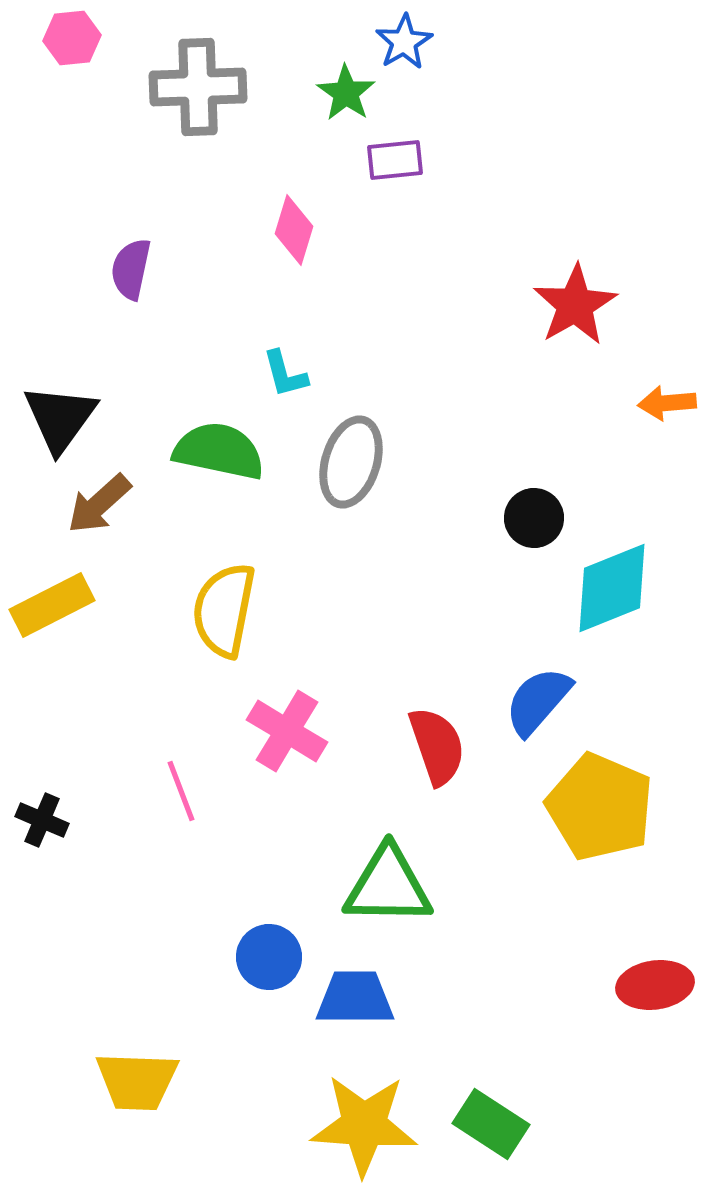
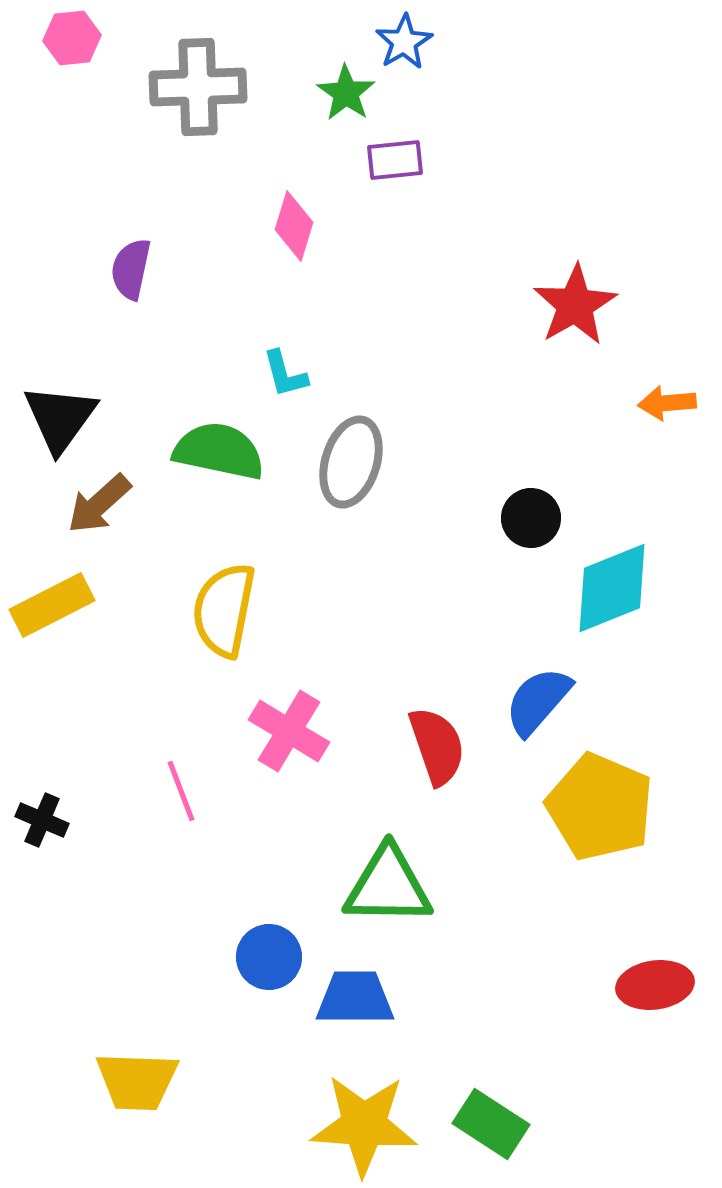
pink diamond: moved 4 px up
black circle: moved 3 px left
pink cross: moved 2 px right
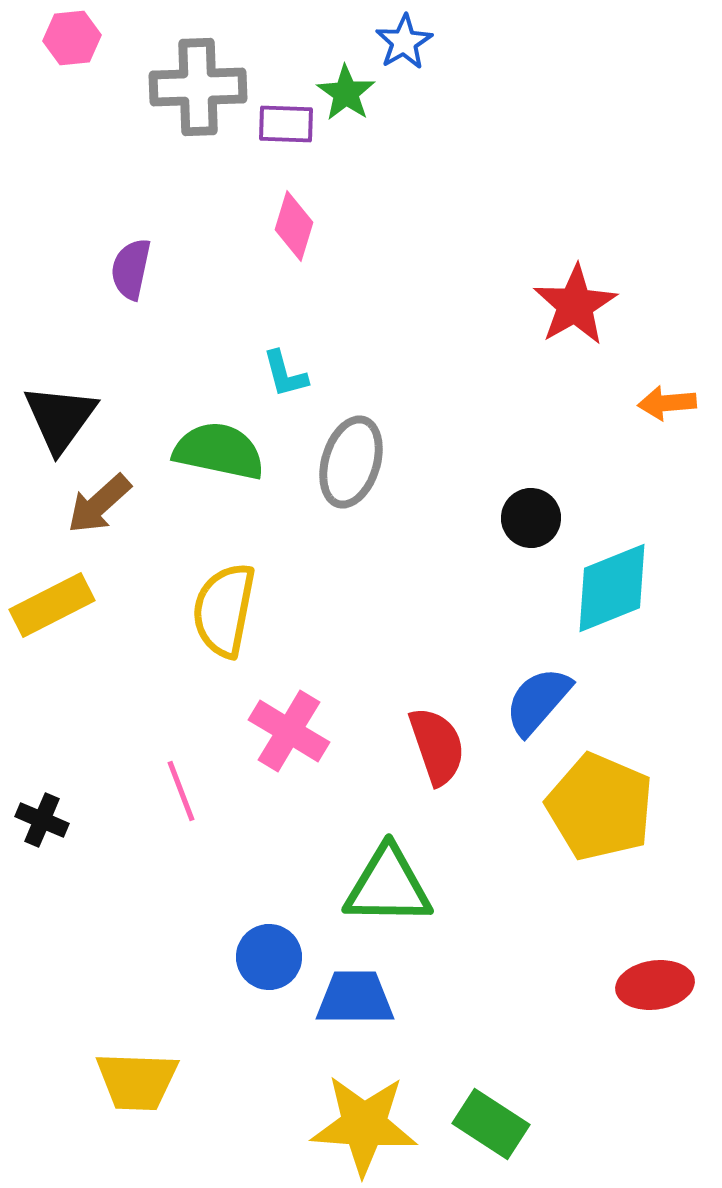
purple rectangle: moved 109 px left, 36 px up; rotated 8 degrees clockwise
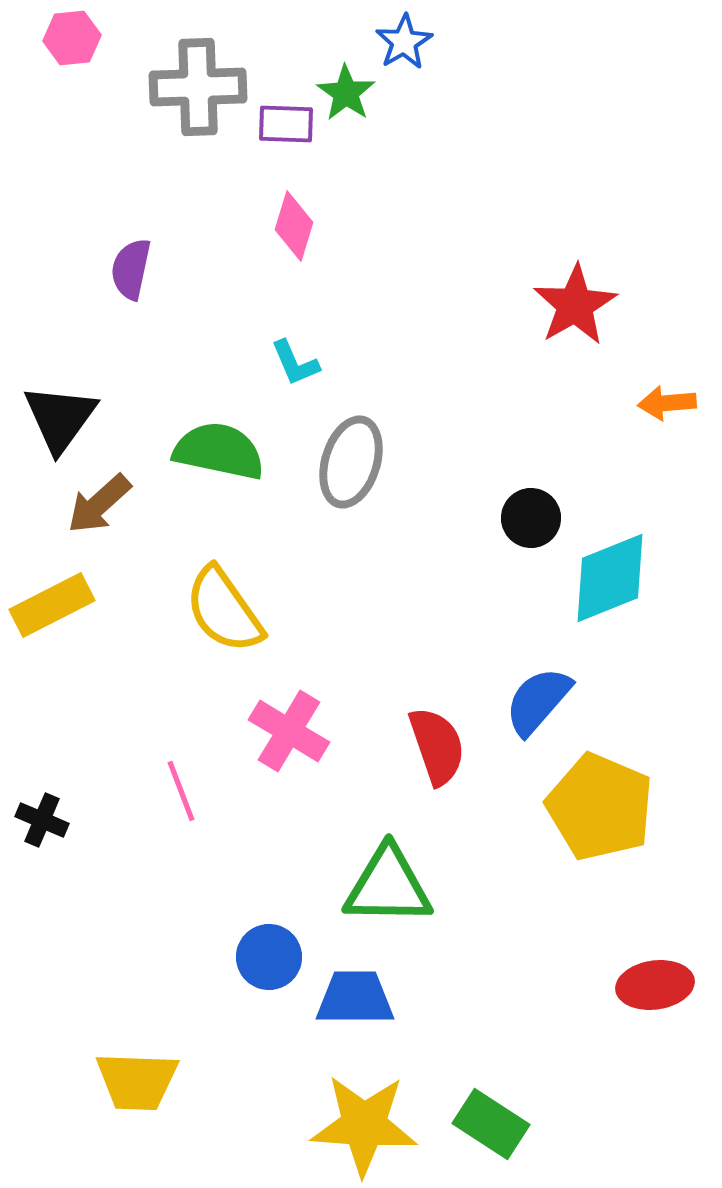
cyan L-shape: moved 10 px right, 11 px up; rotated 8 degrees counterclockwise
cyan diamond: moved 2 px left, 10 px up
yellow semicircle: rotated 46 degrees counterclockwise
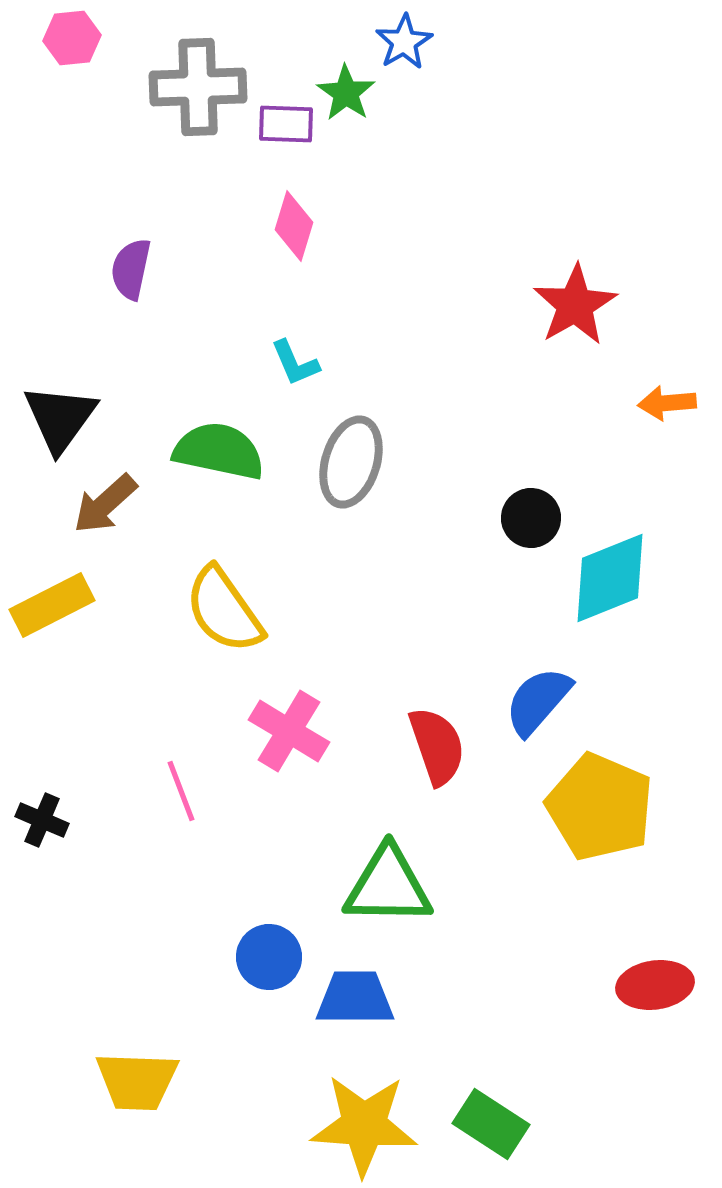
brown arrow: moved 6 px right
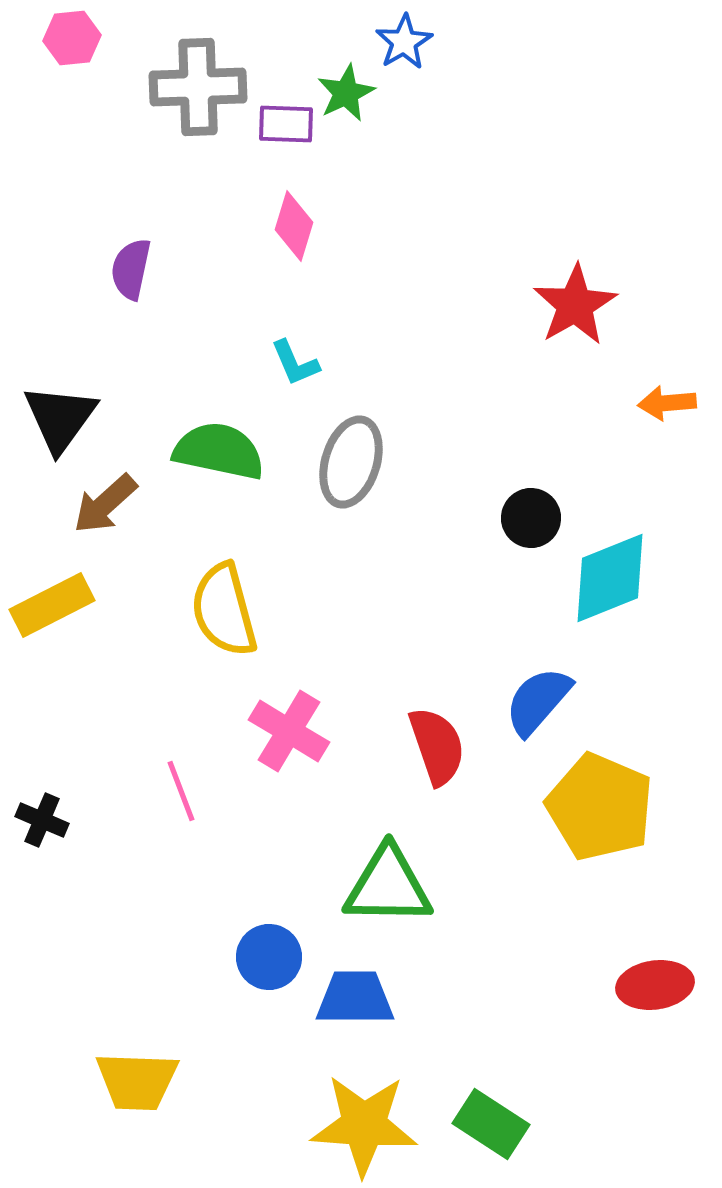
green star: rotated 12 degrees clockwise
yellow semicircle: rotated 20 degrees clockwise
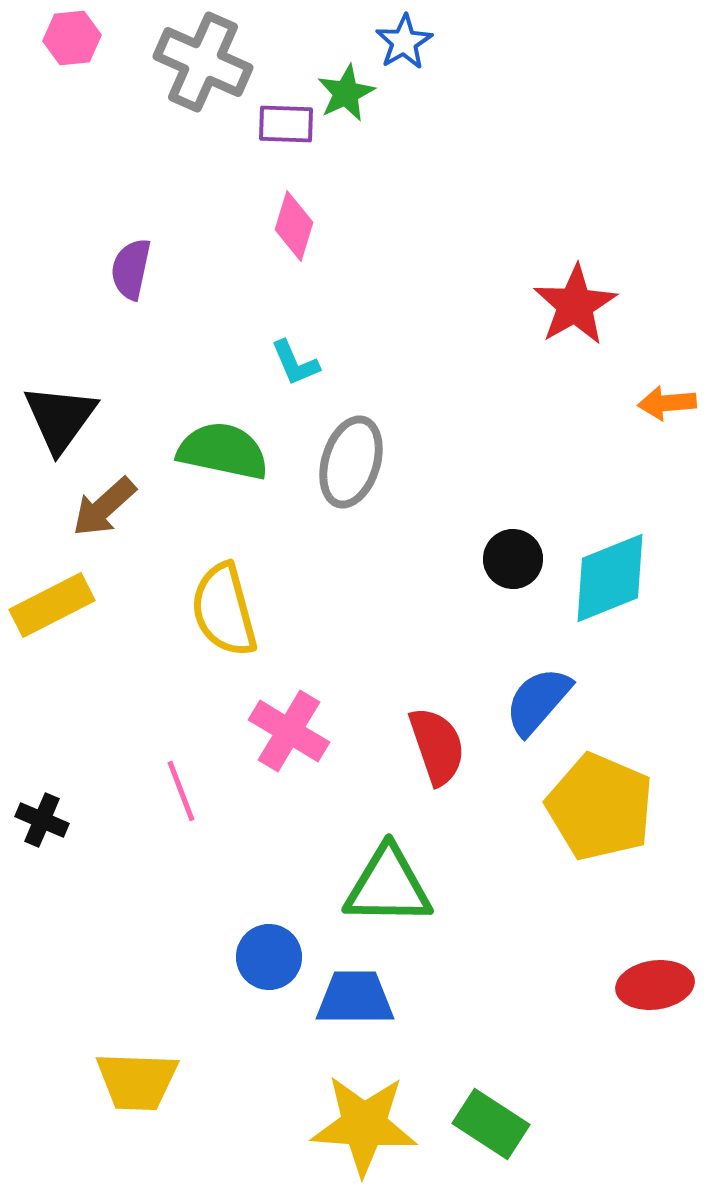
gray cross: moved 5 px right, 25 px up; rotated 26 degrees clockwise
green semicircle: moved 4 px right
brown arrow: moved 1 px left, 3 px down
black circle: moved 18 px left, 41 px down
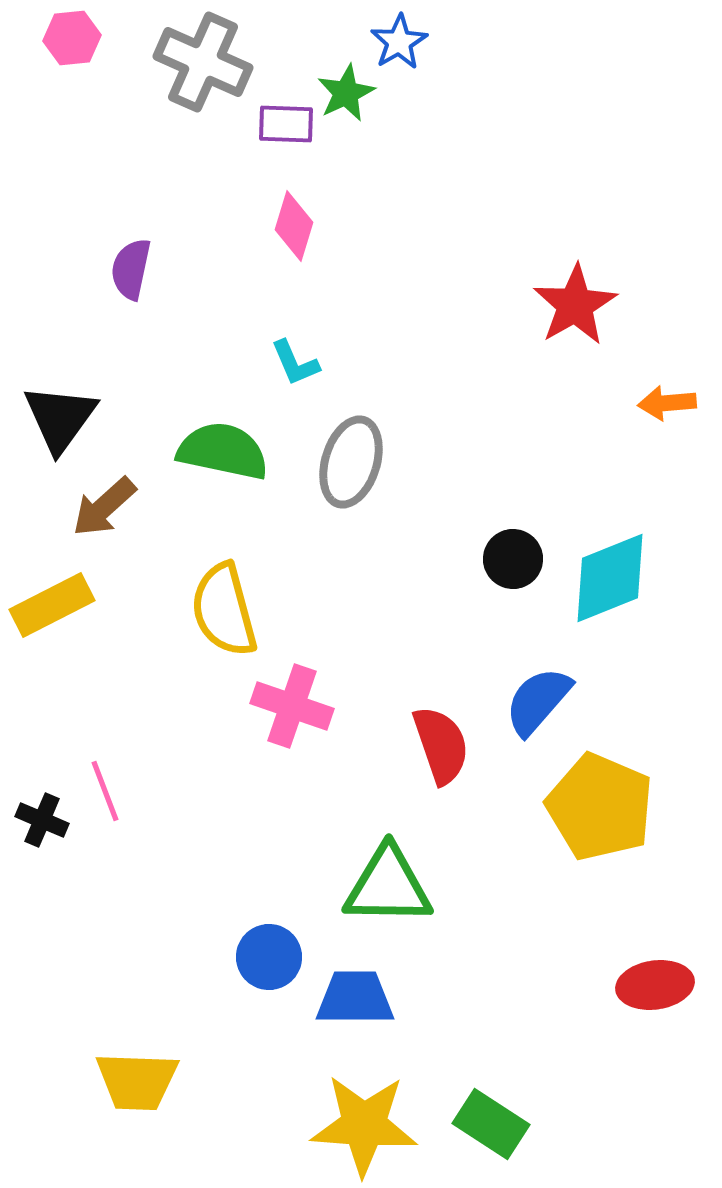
blue star: moved 5 px left
pink cross: moved 3 px right, 25 px up; rotated 12 degrees counterclockwise
red semicircle: moved 4 px right, 1 px up
pink line: moved 76 px left
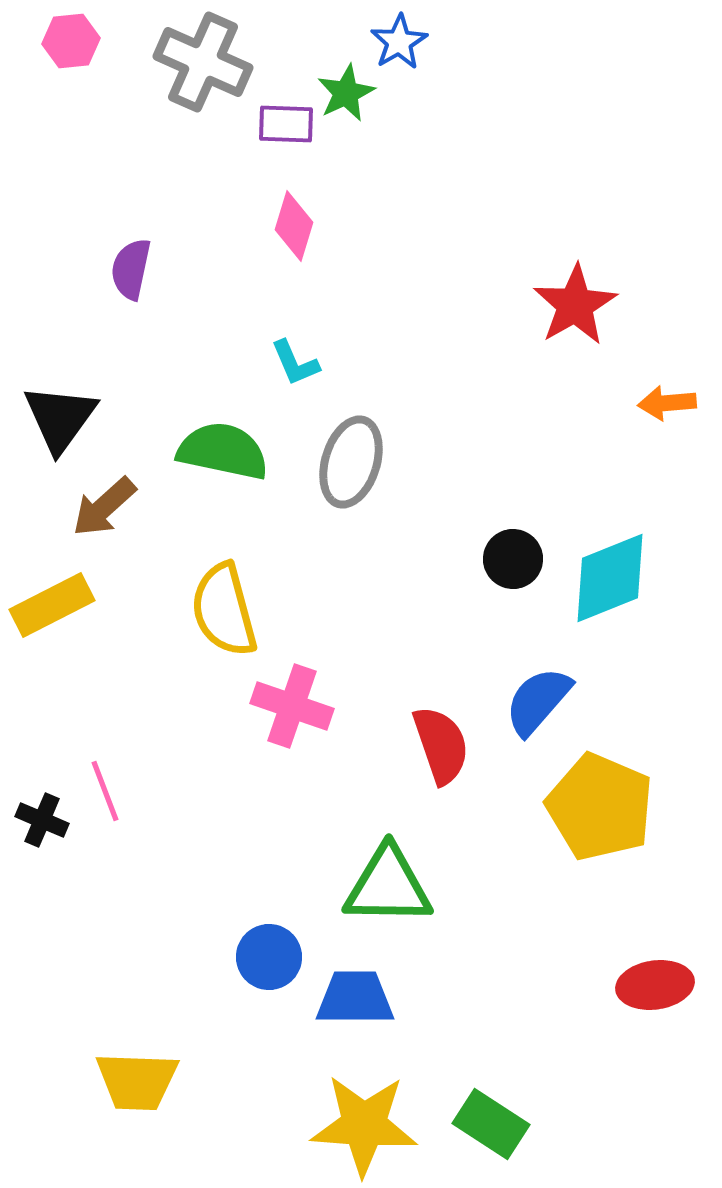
pink hexagon: moved 1 px left, 3 px down
